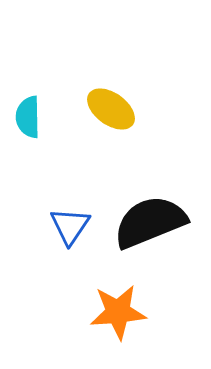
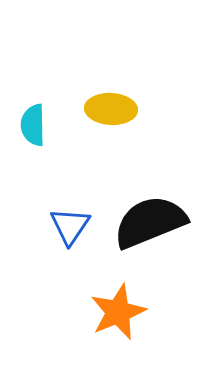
yellow ellipse: rotated 33 degrees counterclockwise
cyan semicircle: moved 5 px right, 8 px down
orange star: rotated 18 degrees counterclockwise
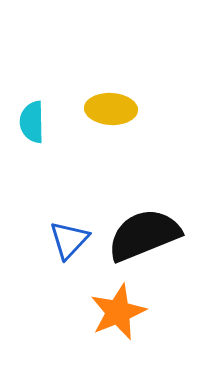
cyan semicircle: moved 1 px left, 3 px up
black semicircle: moved 6 px left, 13 px down
blue triangle: moved 1 px left, 14 px down; rotated 9 degrees clockwise
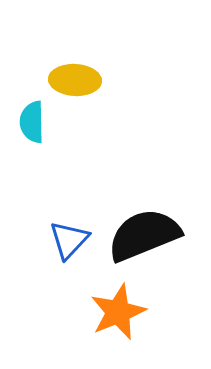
yellow ellipse: moved 36 px left, 29 px up
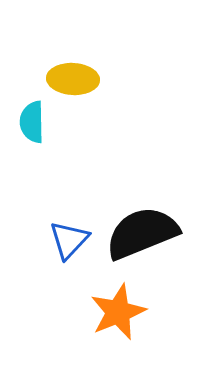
yellow ellipse: moved 2 px left, 1 px up
black semicircle: moved 2 px left, 2 px up
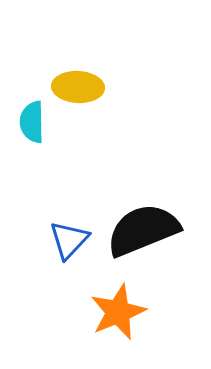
yellow ellipse: moved 5 px right, 8 px down
black semicircle: moved 1 px right, 3 px up
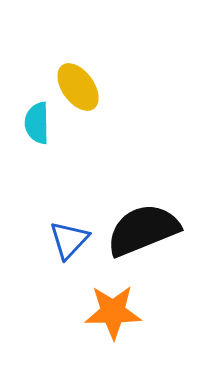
yellow ellipse: rotated 51 degrees clockwise
cyan semicircle: moved 5 px right, 1 px down
orange star: moved 5 px left; rotated 22 degrees clockwise
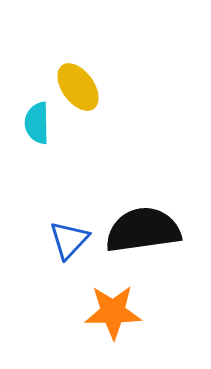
black semicircle: rotated 14 degrees clockwise
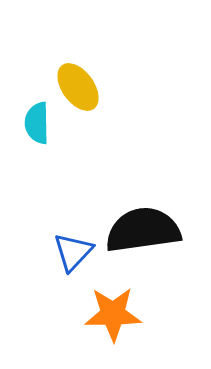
blue triangle: moved 4 px right, 12 px down
orange star: moved 2 px down
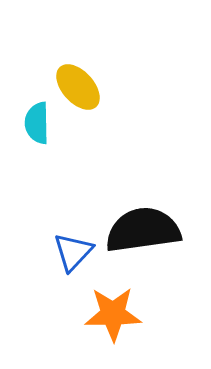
yellow ellipse: rotated 6 degrees counterclockwise
